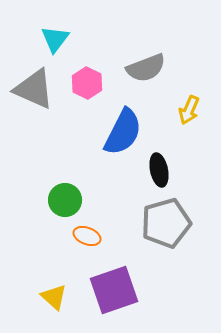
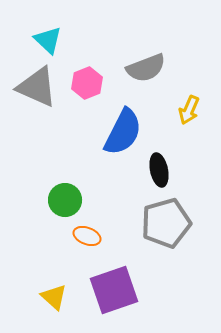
cyan triangle: moved 7 px left, 1 px down; rotated 24 degrees counterclockwise
pink hexagon: rotated 12 degrees clockwise
gray triangle: moved 3 px right, 2 px up
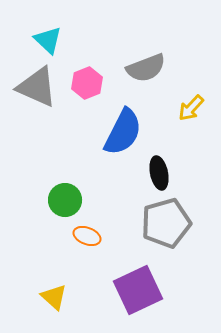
yellow arrow: moved 2 px right, 2 px up; rotated 20 degrees clockwise
black ellipse: moved 3 px down
purple square: moved 24 px right; rotated 6 degrees counterclockwise
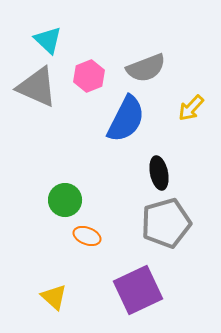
pink hexagon: moved 2 px right, 7 px up
blue semicircle: moved 3 px right, 13 px up
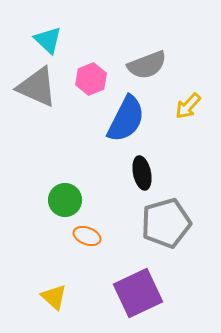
gray semicircle: moved 1 px right, 3 px up
pink hexagon: moved 2 px right, 3 px down
yellow arrow: moved 3 px left, 2 px up
black ellipse: moved 17 px left
purple square: moved 3 px down
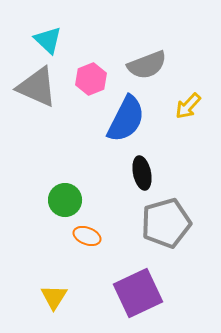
yellow triangle: rotated 20 degrees clockwise
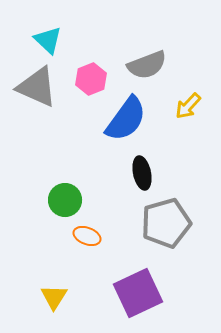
blue semicircle: rotated 9 degrees clockwise
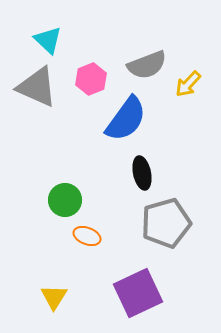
yellow arrow: moved 22 px up
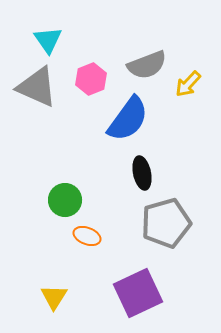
cyan triangle: rotated 12 degrees clockwise
blue semicircle: moved 2 px right
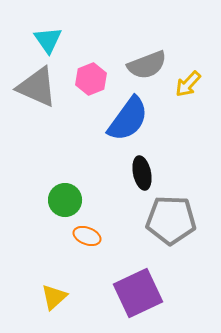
gray pentagon: moved 5 px right, 3 px up; rotated 18 degrees clockwise
yellow triangle: rotated 16 degrees clockwise
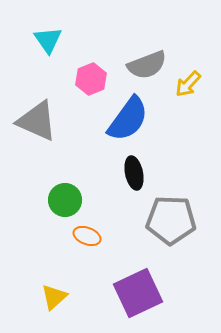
gray triangle: moved 34 px down
black ellipse: moved 8 px left
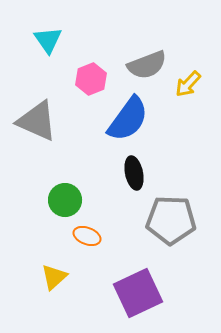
yellow triangle: moved 20 px up
